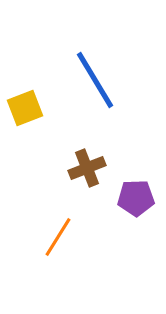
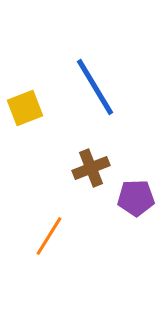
blue line: moved 7 px down
brown cross: moved 4 px right
orange line: moved 9 px left, 1 px up
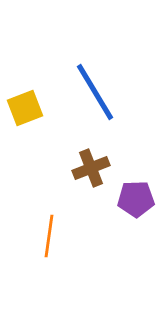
blue line: moved 5 px down
purple pentagon: moved 1 px down
orange line: rotated 24 degrees counterclockwise
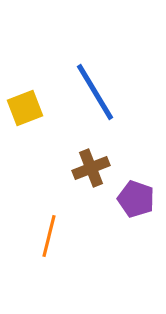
purple pentagon: rotated 21 degrees clockwise
orange line: rotated 6 degrees clockwise
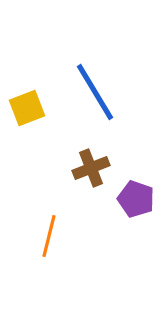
yellow square: moved 2 px right
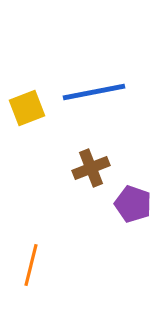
blue line: moved 1 px left; rotated 70 degrees counterclockwise
purple pentagon: moved 3 px left, 5 px down
orange line: moved 18 px left, 29 px down
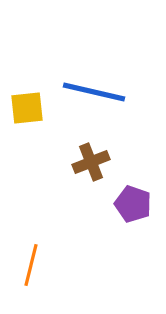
blue line: rotated 24 degrees clockwise
yellow square: rotated 15 degrees clockwise
brown cross: moved 6 px up
